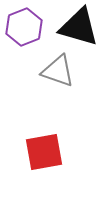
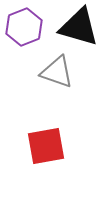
gray triangle: moved 1 px left, 1 px down
red square: moved 2 px right, 6 px up
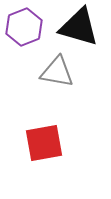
gray triangle: rotated 9 degrees counterclockwise
red square: moved 2 px left, 3 px up
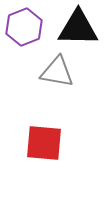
black triangle: moved 1 px left, 1 px down; rotated 15 degrees counterclockwise
red square: rotated 15 degrees clockwise
